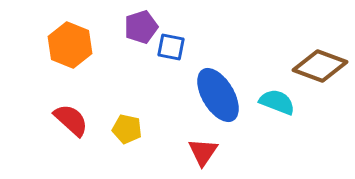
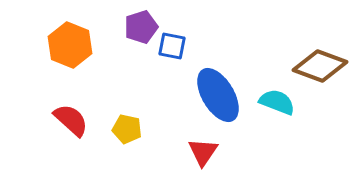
blue square: moved 1 px right, 1 px up
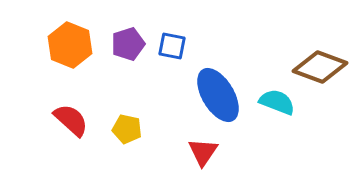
purple pentagon: moved 13 px left, 17 px down
brown diamond: moved 1 px down
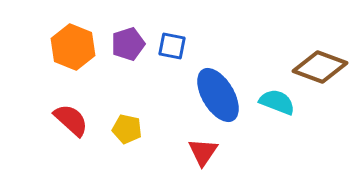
orange hexagon: moved 3 px right, 2 px down
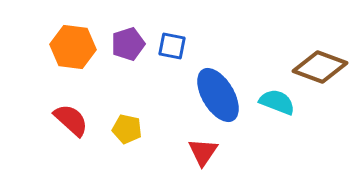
orange hexagon: rotated 15 degrees counterclockwise
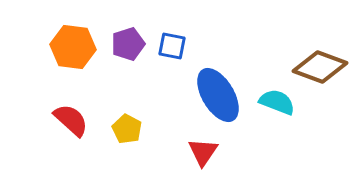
yellow pentagon: rotated 16 degrees clockwise
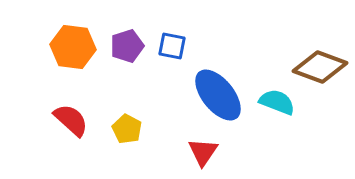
purple pentagon: moved 1 px left, 2 px down
blue ellipse: rotated 8 degrees counterclockwise
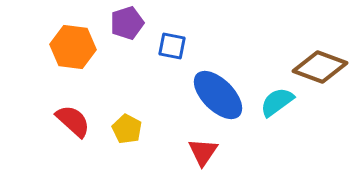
purple pentagon: moved 23 px up
blue ellipse: rotated 6 degrees counterclockwise
cyan semicircle: rotated 57 degrees counterclockwise
red semicircle: moved 2 px right, 1 px down
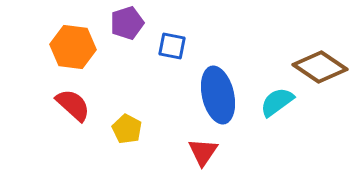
brown diamond: rotated 14 degrees clockwise
blue ellipse: rotated 32 degrees clockwise
red semicircle: moved 16 px up
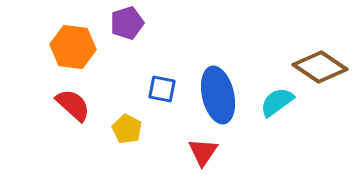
blue square: moved 10 px left, 43 px down
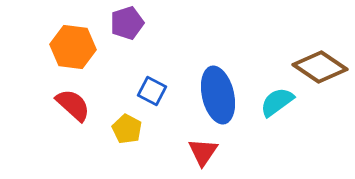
blue square: moved 10 px left, 2 px down; rotated 16 degrees clockwise
